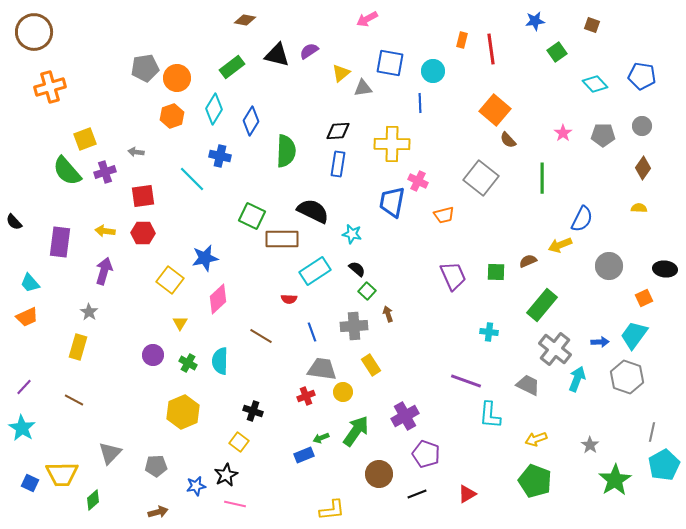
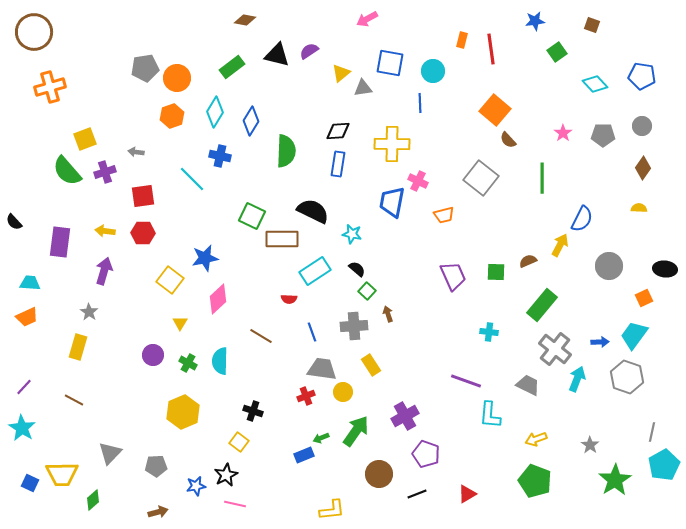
cyan diamond at (214, 109): moved 1 px right, 3 px down
yellow arrow at (560, 245): rotated 140 degrees clockwise
cyan trapezoid at (30, 283): rotated 135 degrees clockwise
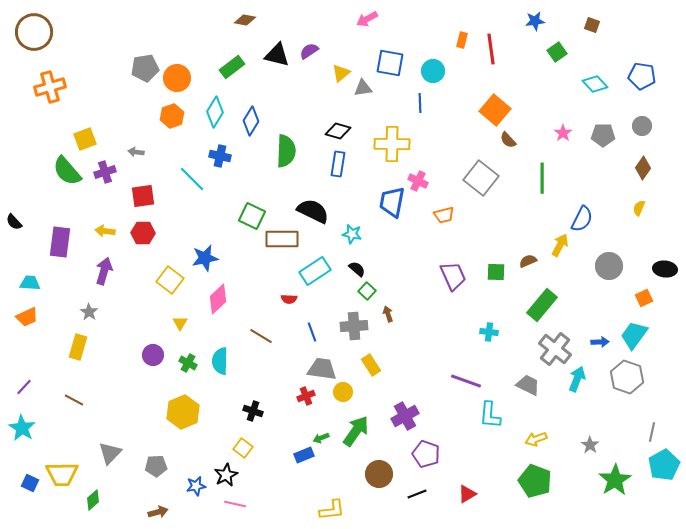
black diamond at (338, 131): rotated 20 degrees clockwise
yellow semicircle at (639, 208): rotated 70 degrees counterclockwise
yellow square at (239, 442): moved 4 px right, 6 px down
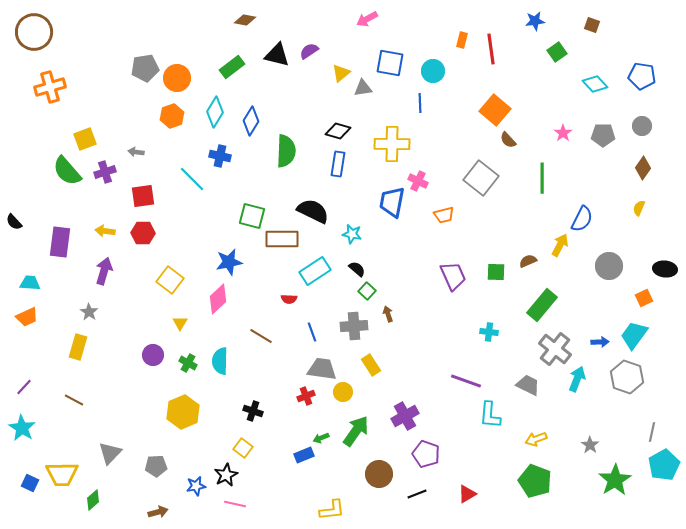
green square at (252, 216): rotated 12 degrees counterclockwise
blue star at (205, 258): moved 24 px right, 4 px down
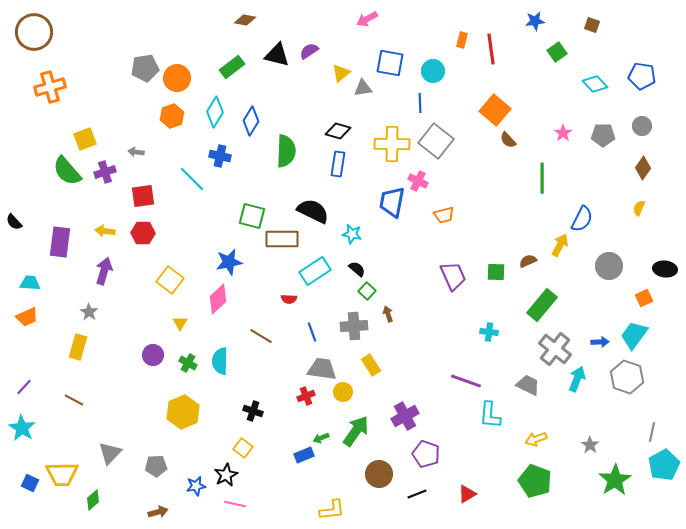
gray square at (481, 178): moved 45 px left, 37 px up
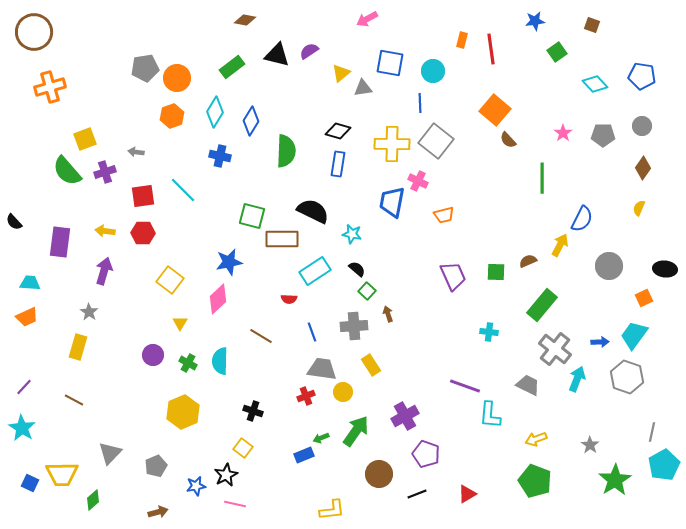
cyan line at (192, 179): moved 9 px left, 11 px down
purple line at (466, 381): moved 1 px left, 5 px down
gray pentagon at (156, 466): rotated 20 degrees counterclockwise
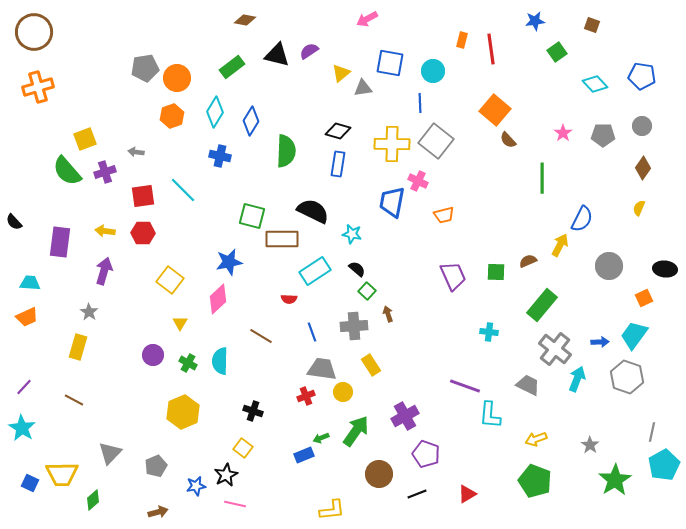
orange cross at (50, 87): moved 12 px left
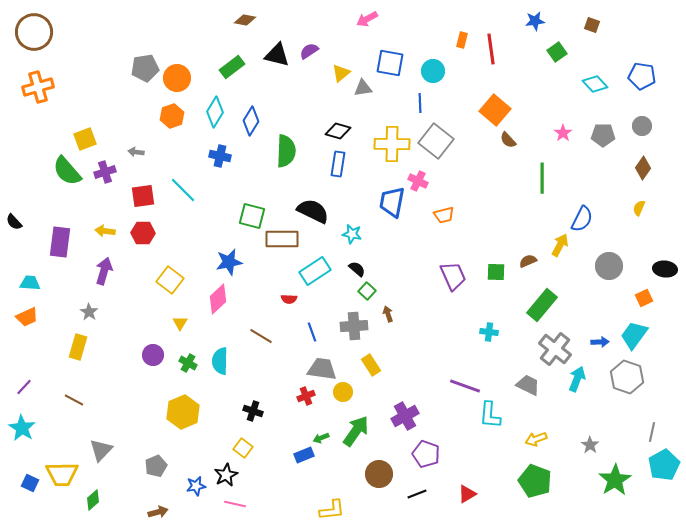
gray triangle at (110, 453): moved 9 px left, 3 px up
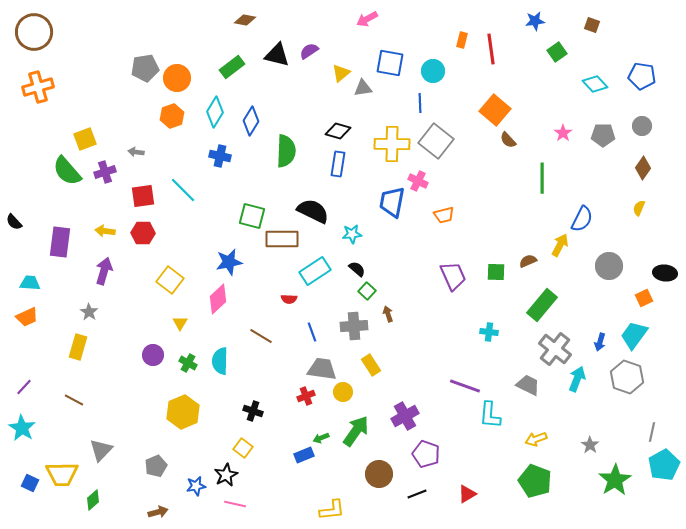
cyan star at (352, 234): rotated 18 degrees counterclockwise
black ellipse at (665, 269): moved 4 px down
blue arrow at (600, 342): rotated 108 degrees clockwise
